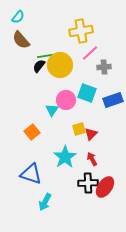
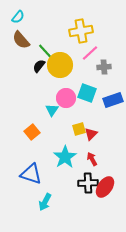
green line: moved 5 px up; rotated 56 degrees clockwise
pink circle: moved 2 px up
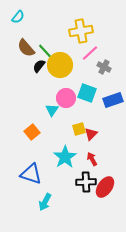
brown semicircle: moved 5 px right, 8 px down
gray cross: rotated 32 degrees clockwise
black cross: moved 2 px left, 1 px up
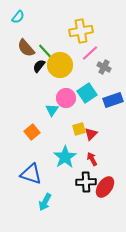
cyan square: rotated 36 degrees clockwise
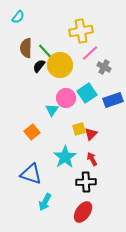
brown semicircle: rotated 42 degrees clockwise
red ellipse: moved 22 px left, 25 px down
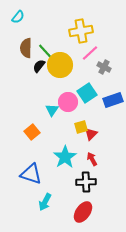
pink circle: moved 2 px right, 4 px down
yellow square: moved 2 px right, 2 px up
